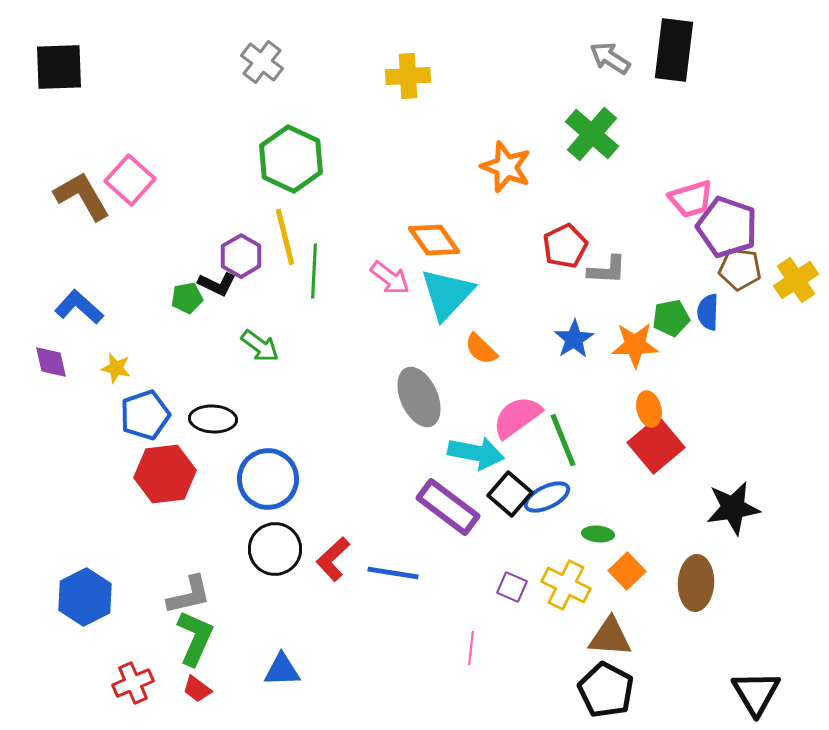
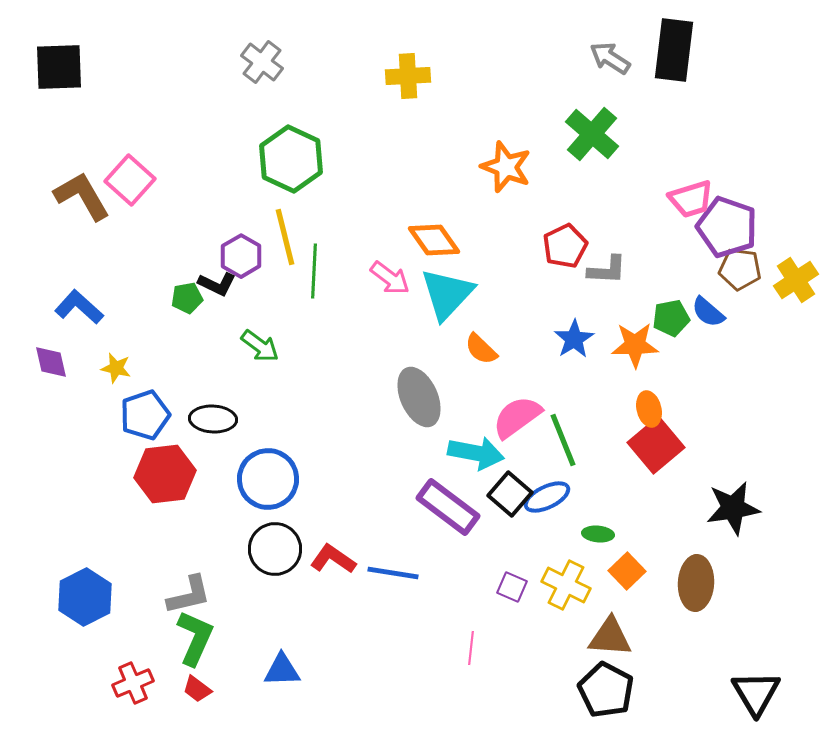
blue semicircle at (708, 312): rotated 51 degrees counterclockwise
red L-shape at (333, 559): rotated 78 degrees clockwise
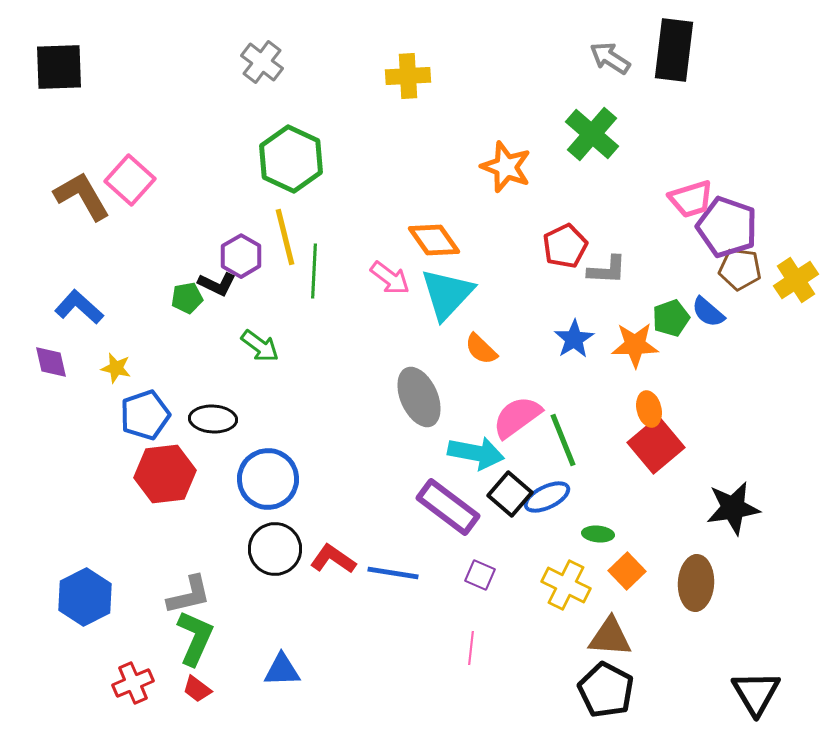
green pentagon at (671, 318): rotated 9 degrees counterclockwise
purple square at (512, 587): moved 32 px left, 12 px up
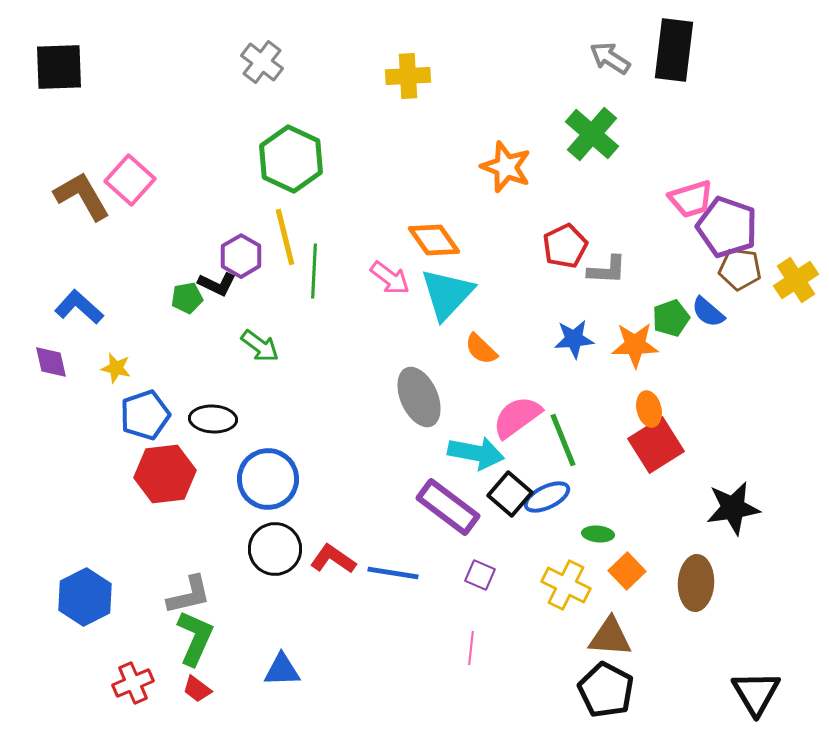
blue star at (574, 339): rotated 27 degrees clockwise
red square at (656, 445): rotated 8 degrees clockwise
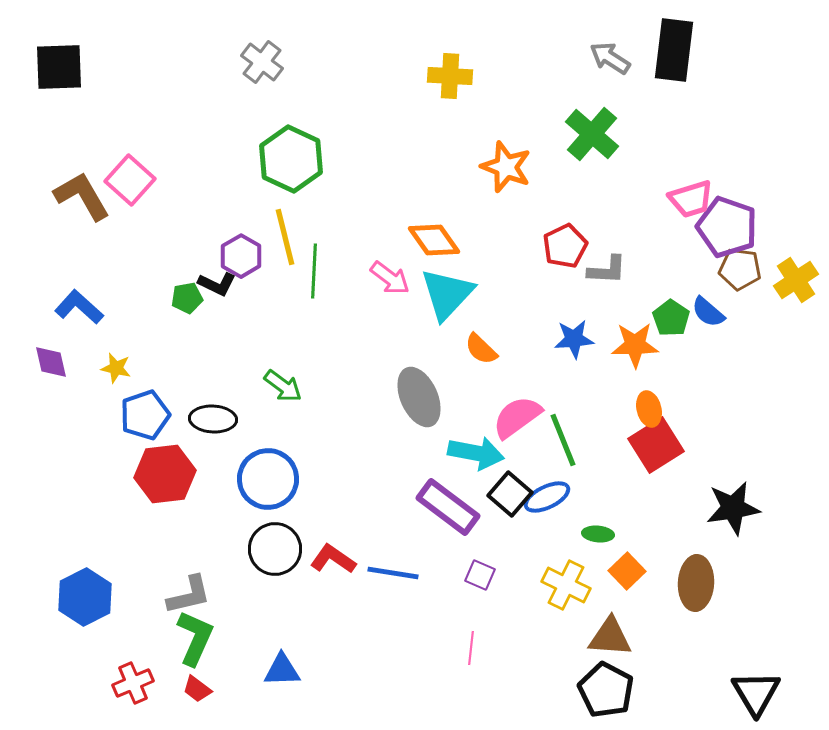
yellow cross at (408, 76): moved 42 px right; rotated 6 degrees clockwise
green pentagon at (671, 318): rotated 18 degrees counterclockwise
green arrow at (260, 346): moved 23 px right, 40 px down
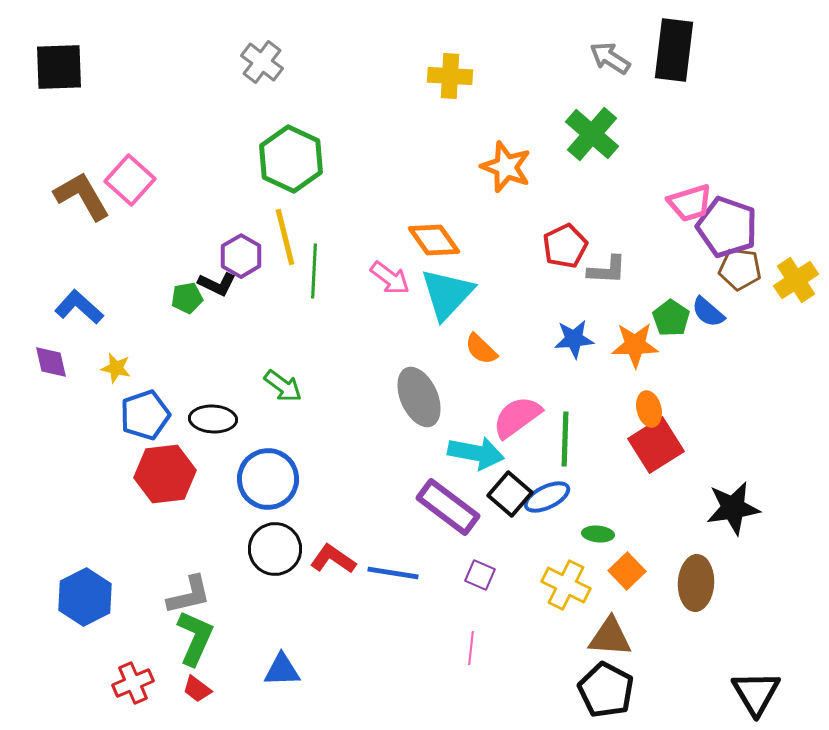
pink trapezoid at (691, 199): moved 1 px left, 4 px down
green line at (563, 440): moved 2 px right, 1 px up; rotated 24 degrees clockwise
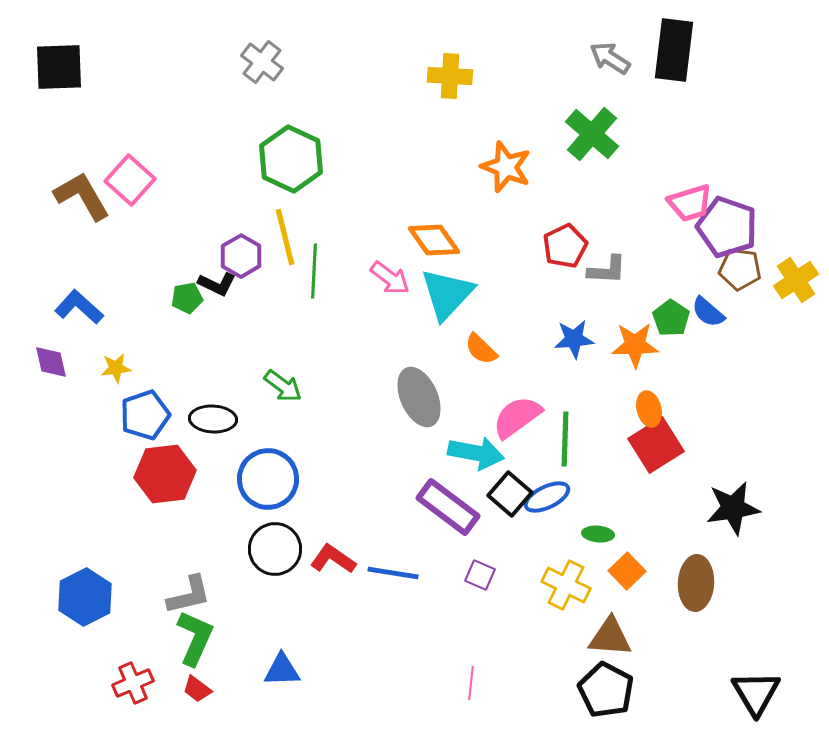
yellow star at (116, 368): rotated 20 degrees counterclockwise
pink line at (471, 648): moved 35 px down
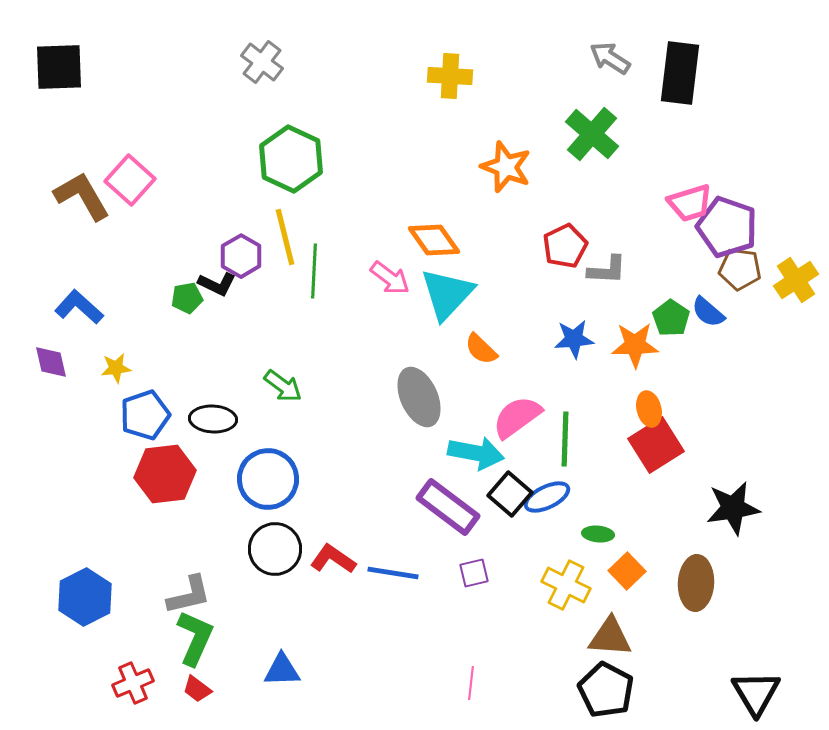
black rectangle at (674, 50): moved 6 px right, 23 px down
purple square at (480, 575): moved 6 px left, 2 px up; rotated 36 degrees counterclockwise
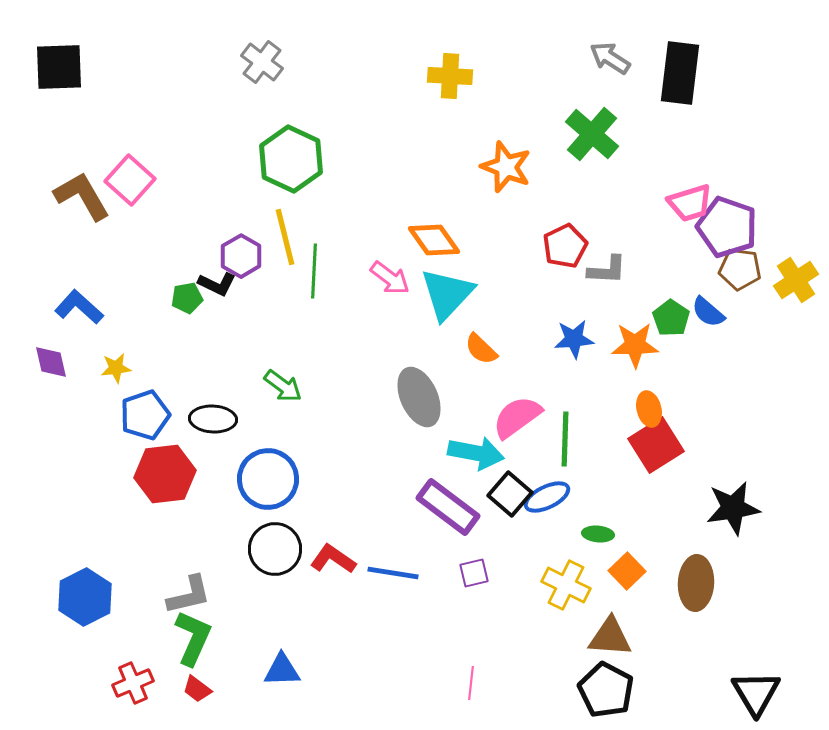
green L-shape at (195, 638): moved 2 px left
